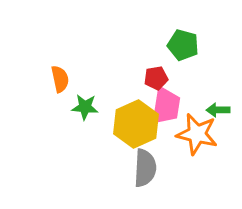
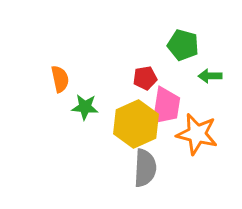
red pentagon: moved 11 px left
green arrow: moved 8 px left, 34 px up
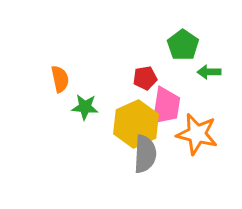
green pentagon: rotated 20 degrees clockwise
green arrow: moved 1 px left, 4 px up
gray semicircle: moved 14 px up
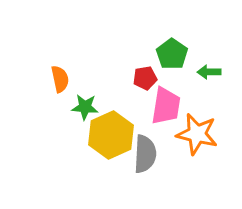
green pentagon: moved 11 px left, 9 px down
yellow hexagon: moved 25 px left, 11 px down
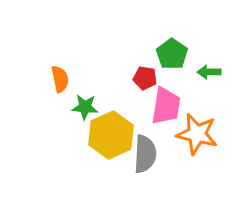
red pentagon: rotated 20 degrees clockwise
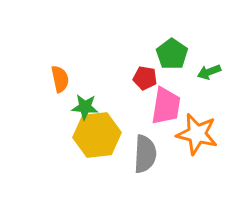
green arrow: rotated 20 degrees counterclockwise
yellow hexagon: moved 14 px left; rotated 18 degrees clockwise
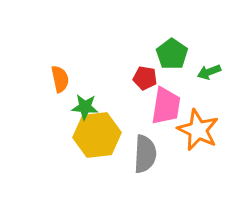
orange star: moved 1 px right, 4 px up; rotated 12 degrees clockwise
